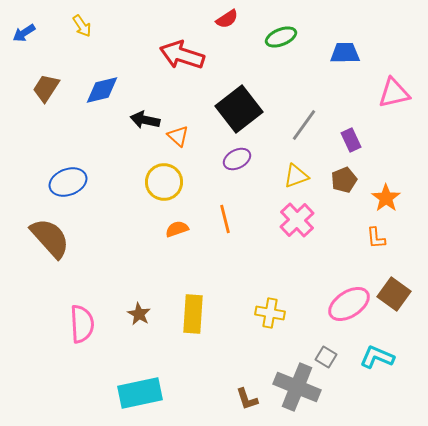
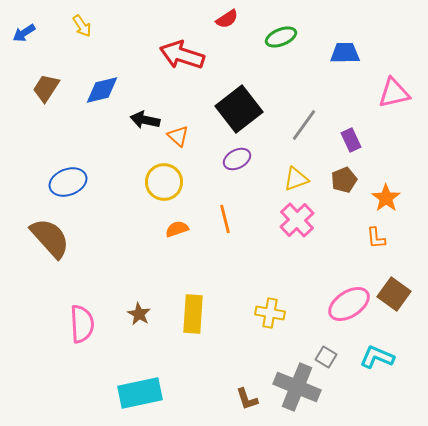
yellow triangle: moved 3 px down
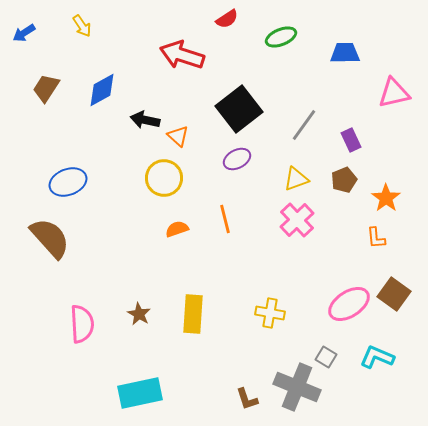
blue diamond: rotated 15 degrees counterclockwise
yellow circle: moved 4 px up
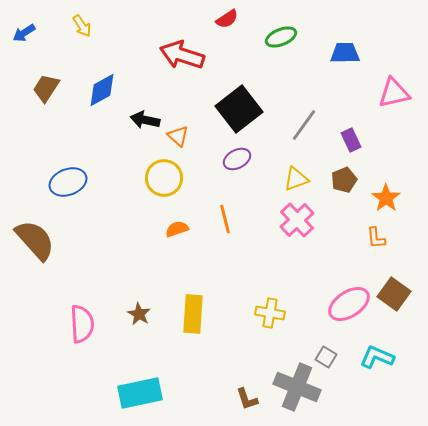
brown semicircle: moved 15 px left, 2 px down
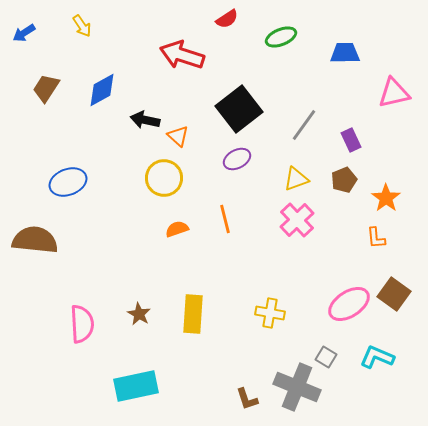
brown semicircle: rotated 42 degrees counterclockwise
cyan rectangle: moved 4 px left, 7 px up
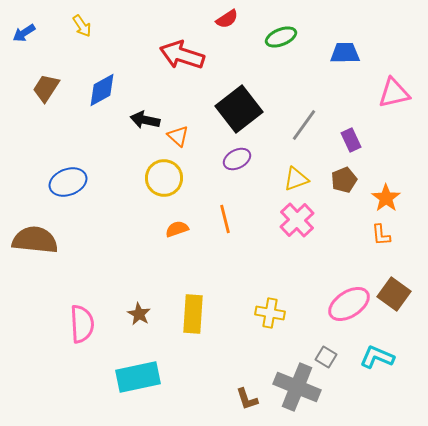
orange L-shape: moved 5 px right, 3 px up
cyan rectangle: moved 2 px right, 9 px up
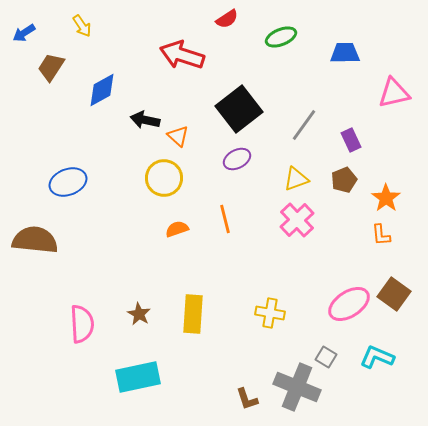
brown trapezoid: moved 5 px right, 21 px up
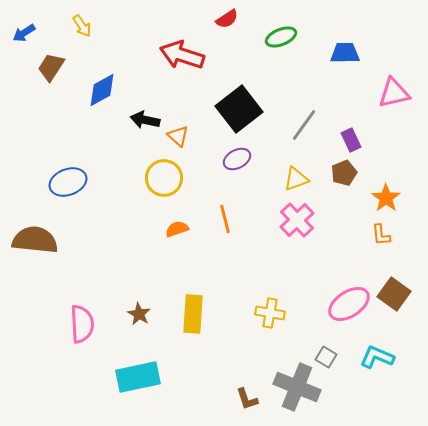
brown pentagon: moved 7 px up
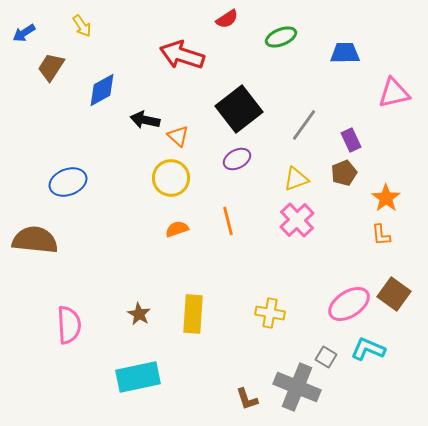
yellow circle: moved 7 px right
orange line: moved 3 px right, 2 px down
pink semicircle: moved 13 px left, 1 px down
cyan L-shape: moved 9 px left, 8 px up
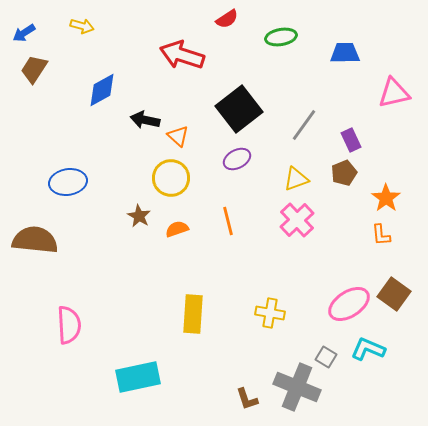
yellow arrow: rotated 40 degrees counterclockwise
green ellipse: rotated 12 degrees clockwise
brown trapezoid: moved 17 px left, 2 px down
blue ellipse: rotated 12 degrees clockwise
brown star: moved 98 px up
